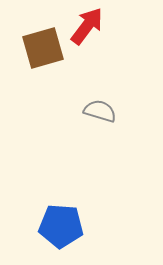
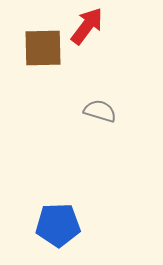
brown square: rotated 15 degrees clockwise
blue pentagon: moved 3 px left, 1 px up; rotated 6 degrees counterclockwise
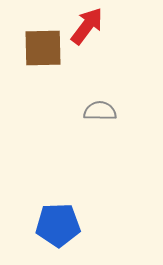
gray semicircle: rotated 16 degrees counterclockwise
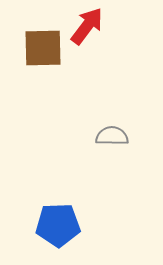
gray semicircle: moved 12 px right, 25 px down
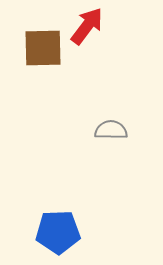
gray semicircle: moved 1 px left, 6 px up
blue pentagon: moved 7 px down
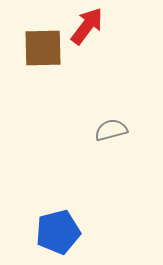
gray semicircle: rotated 16 degrees counterclockwise
blue pentagon: rotated 12 degrees counterclockwise
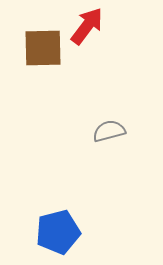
gray semicircle: moved 2 px left, 1 px down
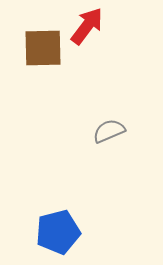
gray semicircle: rotated 8 degrees counterclockwise
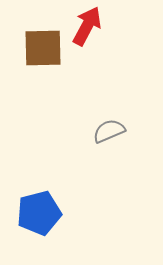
red arrow: rotated 9 degrees counterclockwise
blue pentagon: moved 19 px left, 19 px up
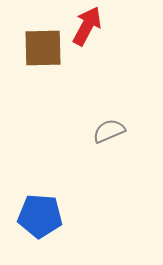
blue pentagon: moved 1 px right, 3 px down; rotated 18 degrees clockwise
